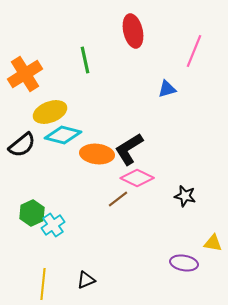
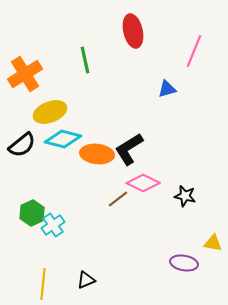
cyan diamond: moved 4 px down
pink diamond: moved 6 px right, 5 px down
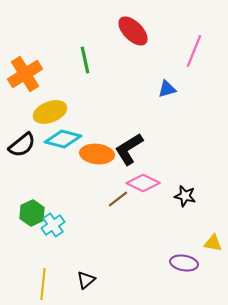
red ellipse: rotated 32 degrees counterclockwise
black triangle: rotated 18 degrees counterclockwise
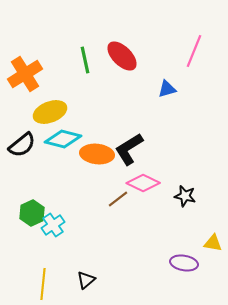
red ellipse: moved 11 px left, 25 px down
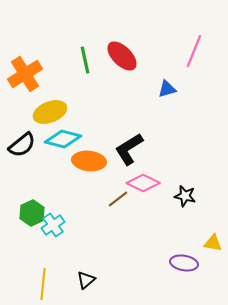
orange ellipse: moved 8 px left, 7 px down
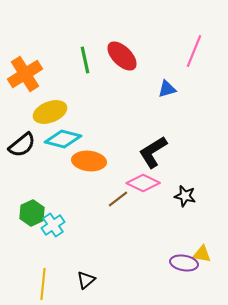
black L-shape: moved 24 px right, 3 px down
yellow triangle: moved 11 px left, 11 px down
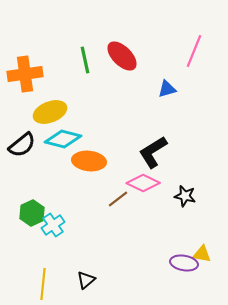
orange cross: rotated 24 degrees clockwise
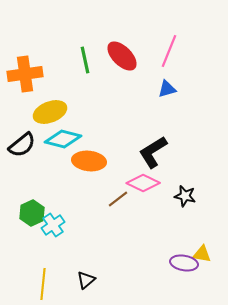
pink line: moved 25 px left
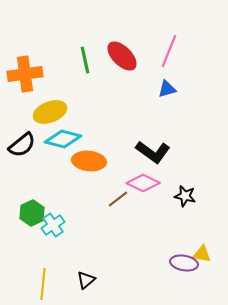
black L-shape: rotated 112 degrees counterclockwise
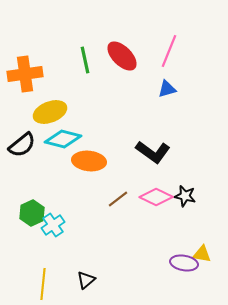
pink diamond: moved 13 px right, 14 px down
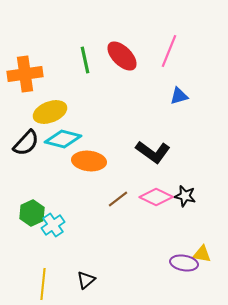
blue triangle: moved 12 px right, 7 px down
black semicircle: moved 4 px right, 2 px up; rotated 8 degrees counterclockwise
